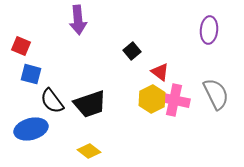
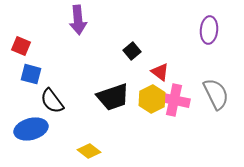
black trapezoid: moved 23 px right, 7 px up
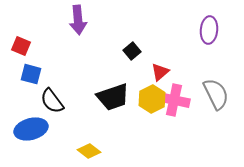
red triangle: rotated 42 degrees clockwise
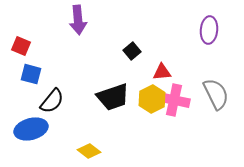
red triangle: moved 2 px right; rotated 36 degrees clockwise
black semicircle: rotated 104 degrees counterclockwise
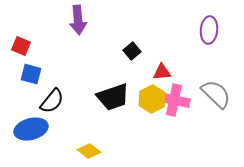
gray semicircle: rotated 20 degrees counterclockwise
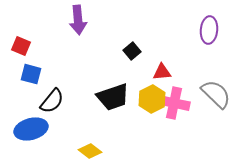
pink cross: moved 3 px down
yellow diamond: moved 1 px right
